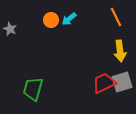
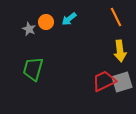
orange circle: moved 5 px left, 2 px down
gray star: moved 19 px right
red trapezoid: moved 2 px up
green trapezoid: moved 20 px up
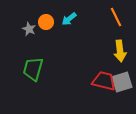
red trapezoid: rotated 40 degrees clockwise
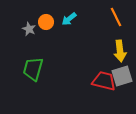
gray square: moved 6 px up
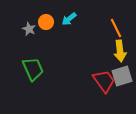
orange line: moved 11 px down
green trapezoid: rotated 140 degrees clockwise
red trapezoid: rotated 40 degrees clockwise
